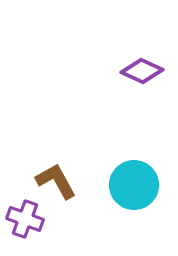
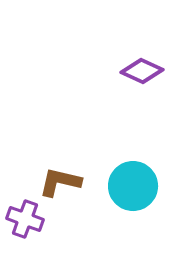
brown L-shape: moved 4 px right, 1 px down; rotated 48 degrees counterclockwise
cyan circle: moved 1 px left, 1 px down
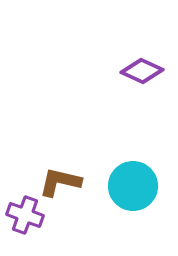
purple cross: moved 4 px up
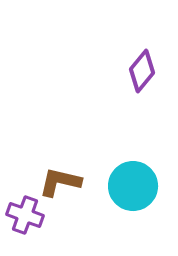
purple diamond: rotated 75 degrees counterclockwise
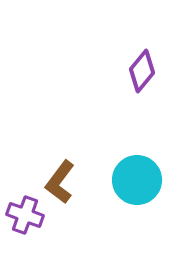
brown L-shape: rotated 66 degrees counterclockwise
cyan circle: moved 4 px right, 6 px up
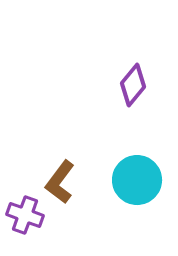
purple diamond: moved 9 px left, 14 px down
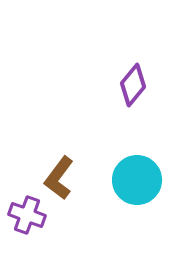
brown L-shape: moved 1 px left, 4 px up
purple cross: moved 2 px right
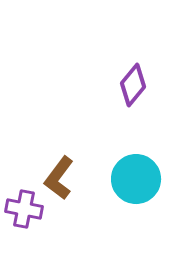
cyan circle: moved 1 px left, 1 px up
purple cross: moved 3 px left, 6 px up; rotated 9 degrees counterclockwise
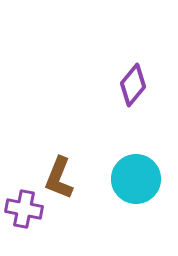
brown L-shape: rotated 15 degrees counterclockwise
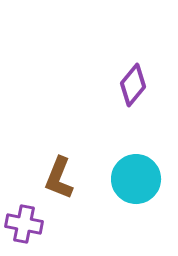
purple cross: moved 15 px down
